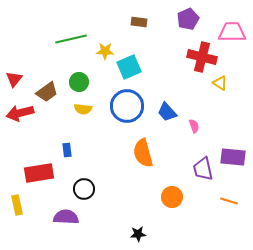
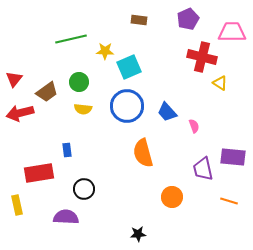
brown rectangle: moved 2 px up
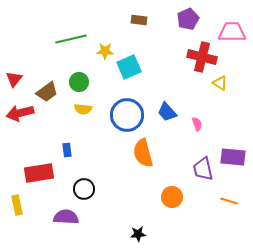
blue circle: moved 9 px down
pink semicircle: moved 3 px right, 2 px up
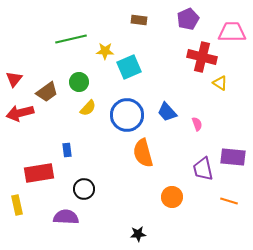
yellow semicircle: moved 5 px right, 1 px up; rotated 54 degrees counterclockwise
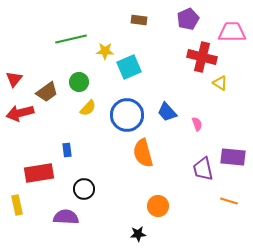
orange circle: moved 14 px left, 9 px down
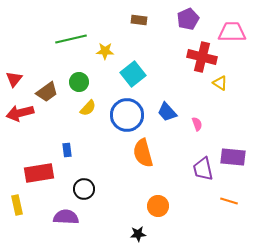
cyan square: moved 4 px right, 7 px down; rotated 15 degrees counterclockwise
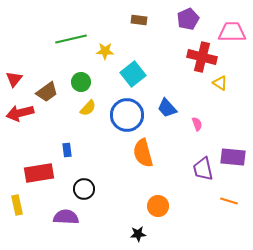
green circle: moved 2 px right
blue trapezoid: moved 4 px up
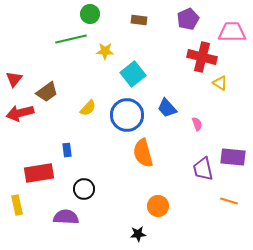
green circle: moved 9 px right, 68 px up
